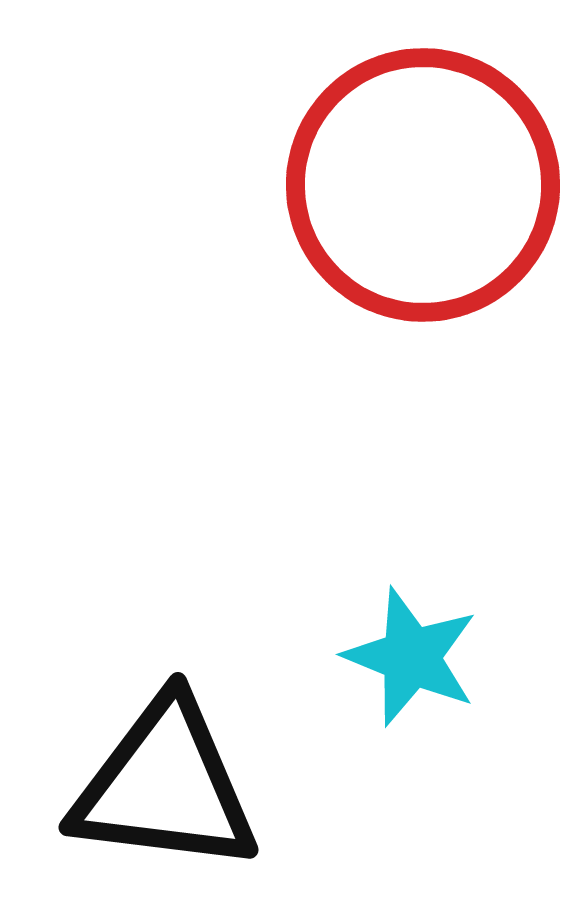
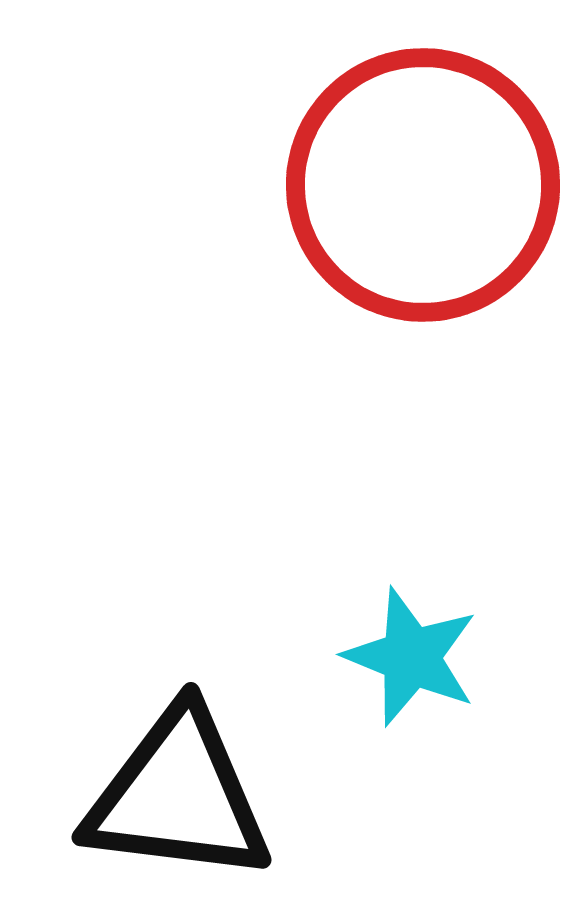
black triangle: moved 13 px right, 10 px down
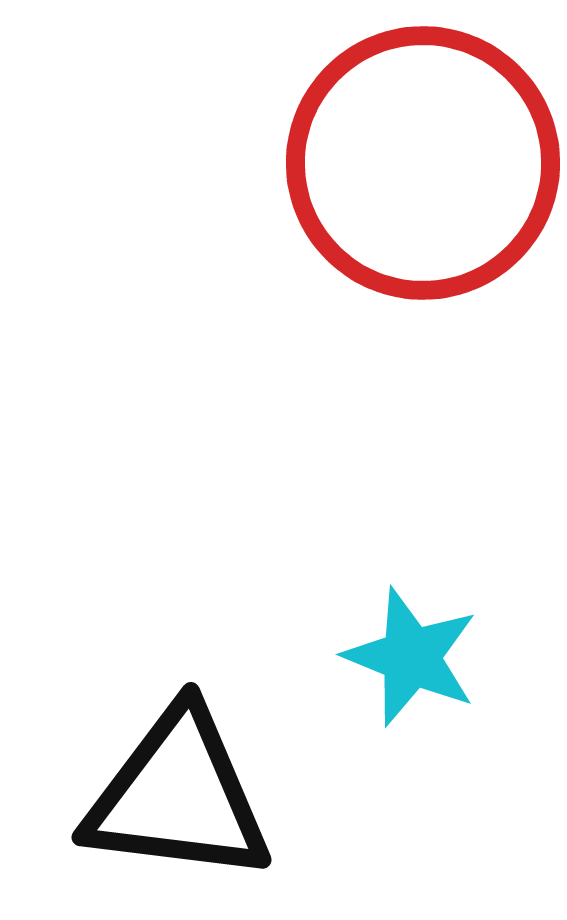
red circle: moved 22 px up
